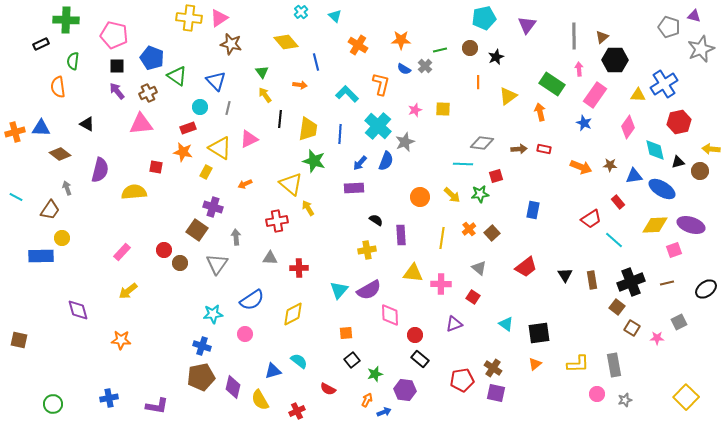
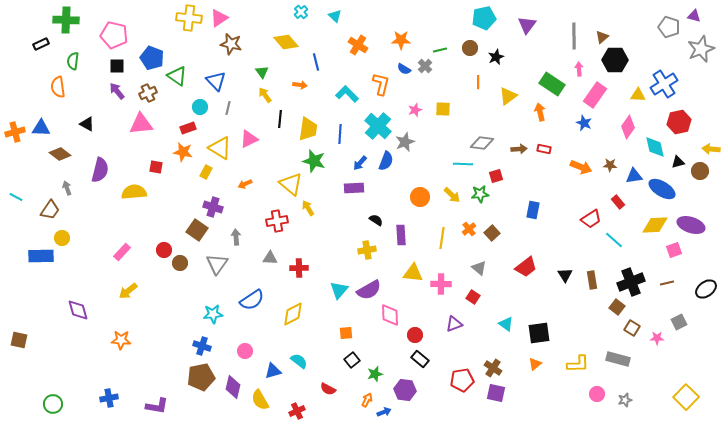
cyan diamond at (655, 150): moved 3 px up
pink circle at (245, 334): moved 17 px down
gray rectangle at (614, 365): moved 4 px right, 6 px up; rotated 65 degrees counterclockwise
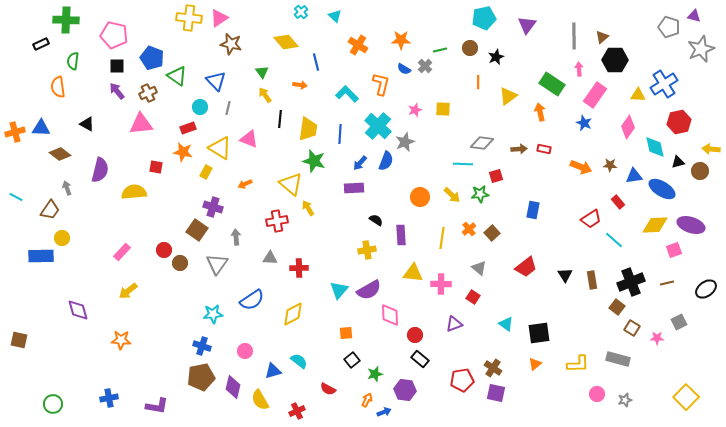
pink triangle at (249, 139): rotated 48 degrees clockwise
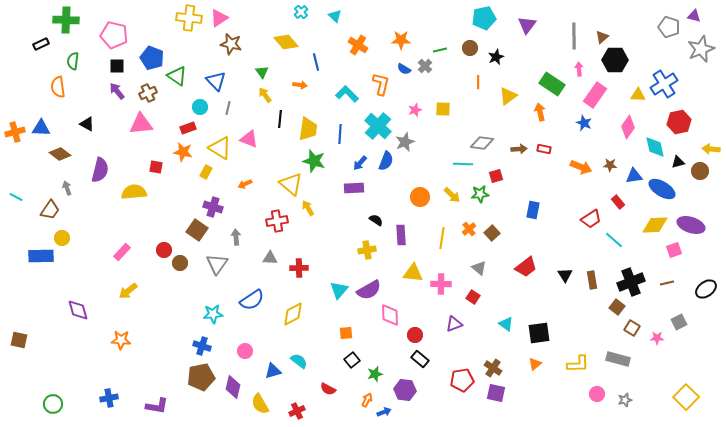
yellow semicircle at (260, 400): moved 4 px down
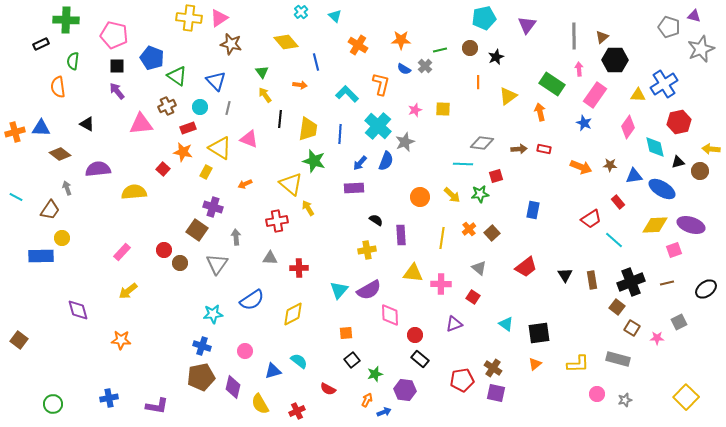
brown cross at (148, 93): moved 19 px right, 13 px down
red square at (156, 167): moved 7 px right, 2 px down; rotated 32 degrees clockwise
purple semicircle at (100, 170): moved 2 px left, 1 px up; rotated 110 degrees counterclockwise
brown square at (19, 340): rotated 24 degrees clockwise
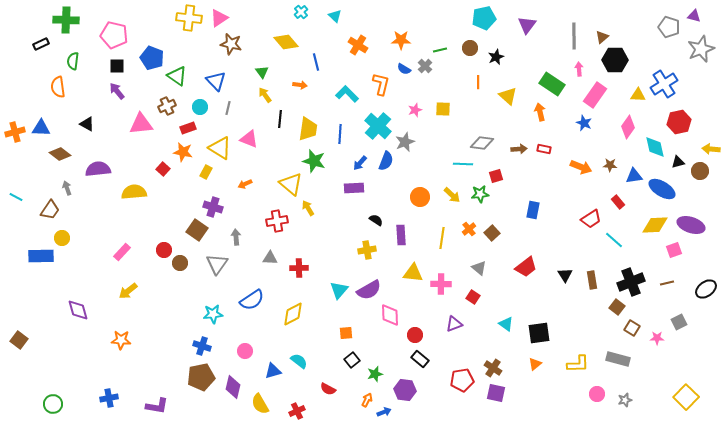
yellow triangle at (508, 96): rotated 42 degrees counterclockwise
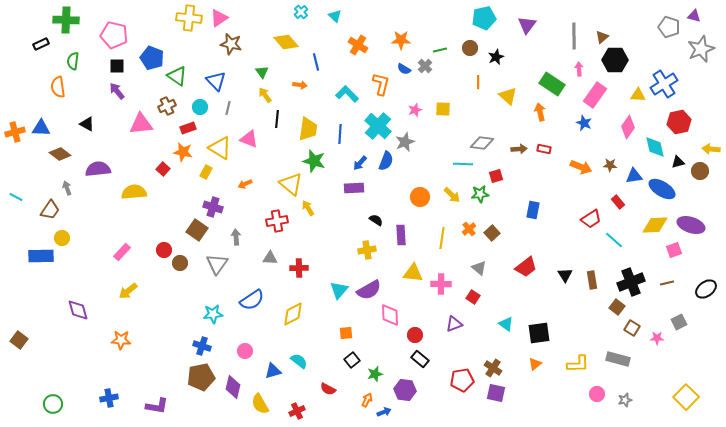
black line at (280, 119): moved 3 px left
